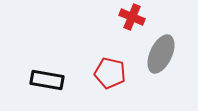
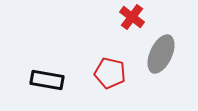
red cross: rotated 15 degrees clockwise
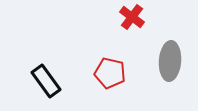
gray ellipse: moved 9 px right, 7 px down; rotated 21 degrees counterclockwise
black rectangle: moved 1 px left, 1 px down; rotated 44 degrees clockwise
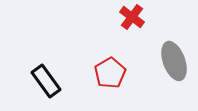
gray ellipse: moved 4 px right; rotated 24 degrees counterclockwise
red pentagon: rotated 28 degrees clockwise
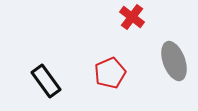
red pentagon: rotated 8 degrees clockwise
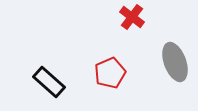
gray ellipse: moved 1 px right, 1 px down
black rectangle: moved 3 px right, 1 px down; rotated 12 degrees counterclockwise
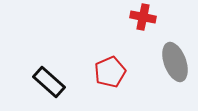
red cross: moved 11 px right; rotated 25 degrees counterclockwise
red pentagon: moved 1 px up
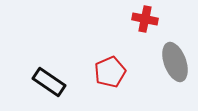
red cross: moved 2 px right, 2 px down
black rectangle: rotated 8 degrees counterclockwise
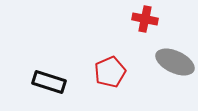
gray ellipse: rotated 45 degrees counterclockwise
black rectangle: rotated 16 degrees counterclockwise
